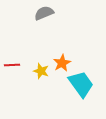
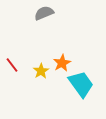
red line: rotated 56 degrees clockwise
yellow star: rotated 21 degrees clockwise
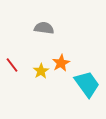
gray semicircle: moved 15 px down; rotated 30 degrees clockwise
orange star: moved 1 px left
cyan trapezoid: moved 6 px right
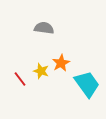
red line: moved 8 px right, 14 px down
yellow star: rotated 21 degrees counterclockwise
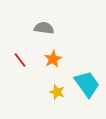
orange star: moved 8 px left, 4 px up
yellow star: moved 16 px right, 21 px down
red line: moved 19 px up
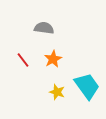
red line: moved 3 px right
cyan trapezoid: moved 2 px down
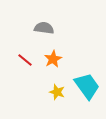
red line: moved 2 px right; rotated 14 degrees counterclockwise
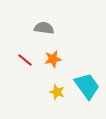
orange star: rotated 18 degrees clockwise
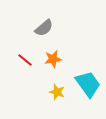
gray semicircle: rotated 132 degrees clockwise
cyan trapezoid: moved 1 px right, 2 px up
